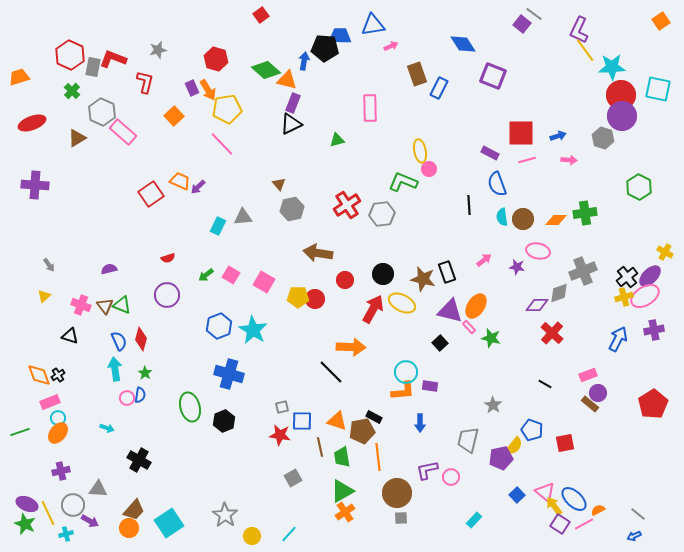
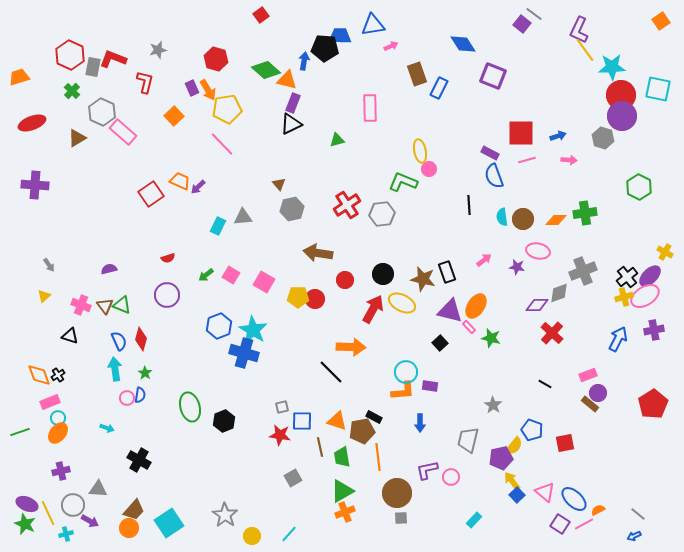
blue semicircle at (497, 184): moved 3 px left, 8 px up
blue cross at (229, 374): moved 15 px right, 21 px up
yellow arrow at (554, 506): moved 42 px left, 25 px up
orange cross at (345, 512): rotated 12 degrees clockwise
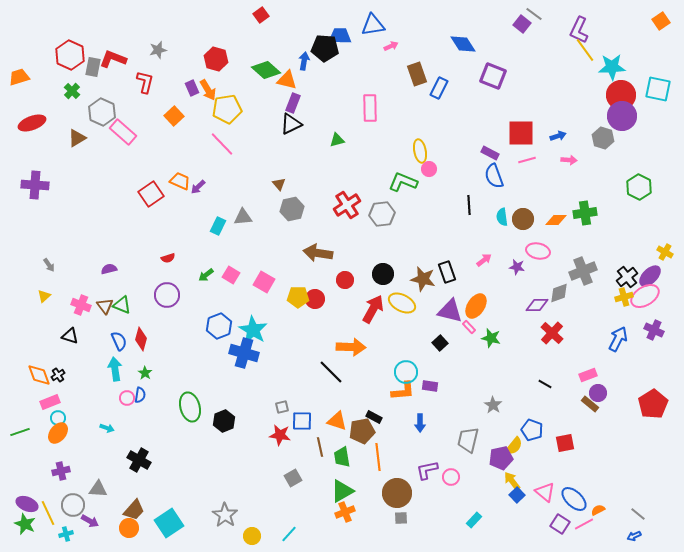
purple cross at (654, 330): rotated 36 degrees clockwise
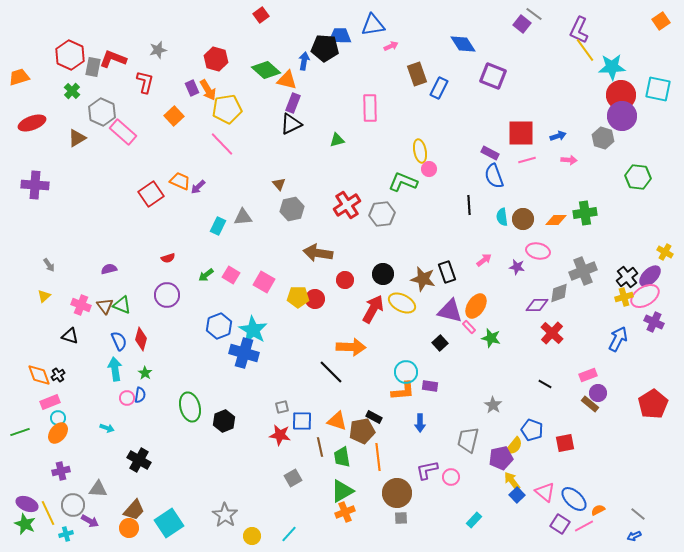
green hexagon at (639, 187): moved 1 px left, 10 px up; rotated 20 degrees counterclockwise
purple cross at (654, 330): moved 8 px up
pink line at (584, 524): moved 2 px down
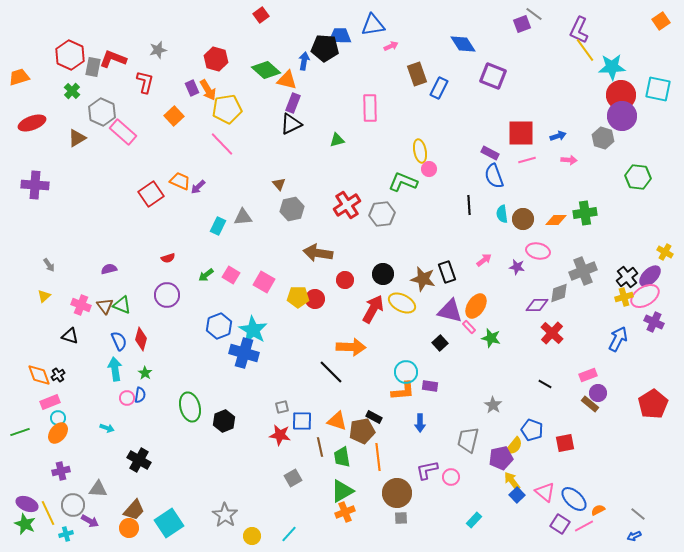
purple square at (522, 24): rotated 30 degrees clockwise
cyan semicircle at (502, 217): moved 3 px up
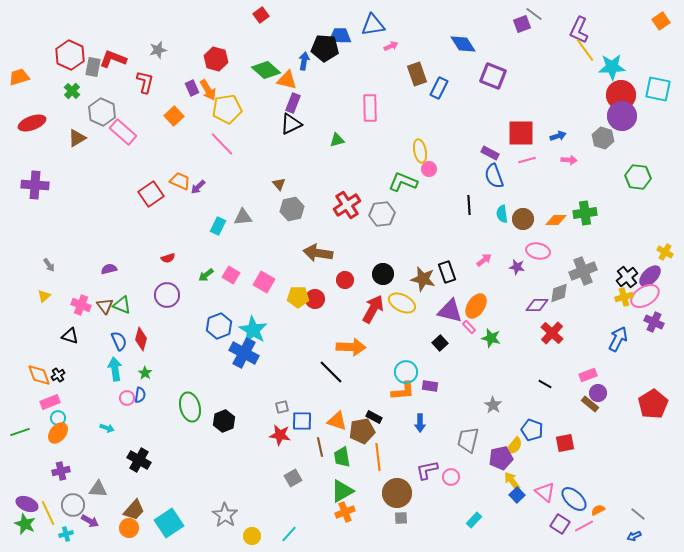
blue cross at (244, 353): rotated 12 degrees clockwise
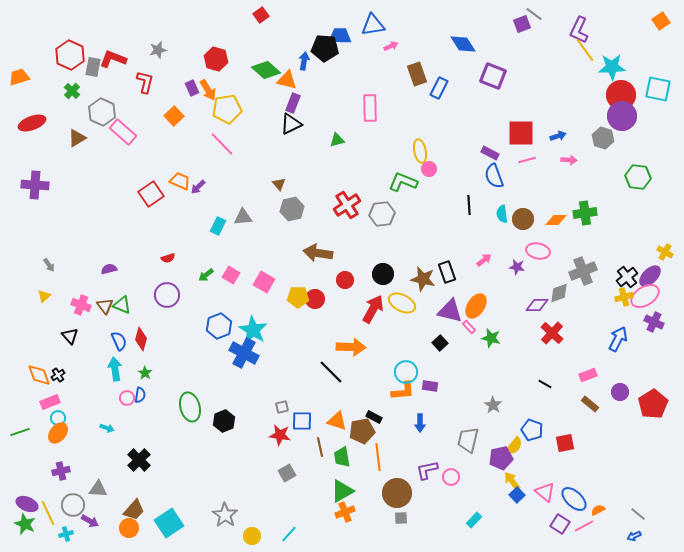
black triangle at (70, 336): rotated 30 degrees clockwise
purple circle at (598, 393): moved 22 px right, 1 px up
black cross at (139, 460): rotated 15 degrees clockwise
gray square at (293, 478): moved 6 px left, 5 px up
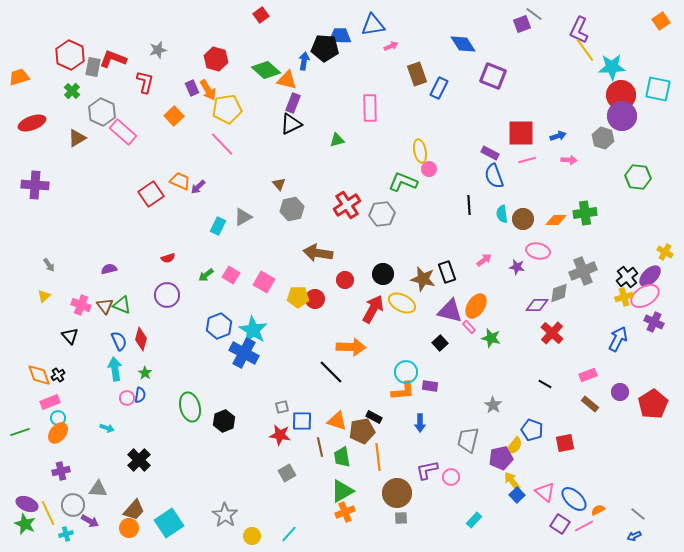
gray triangle at (243, 217): rotated 24 degrees counterclockwise
